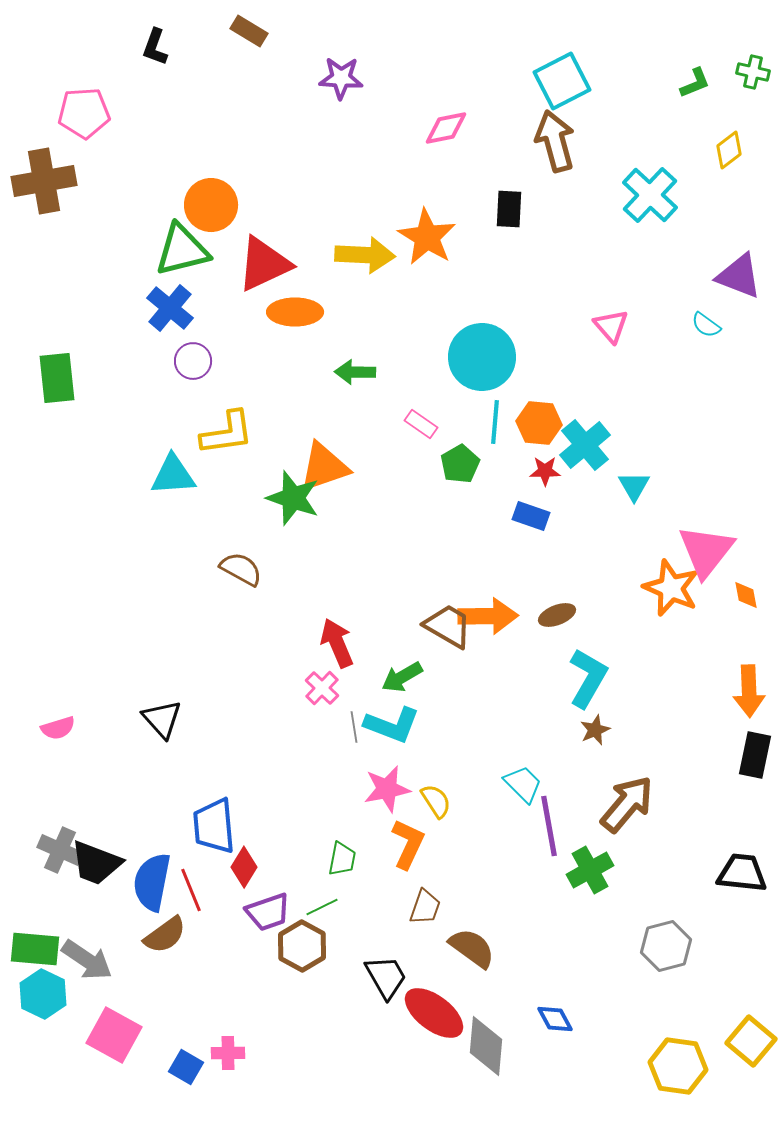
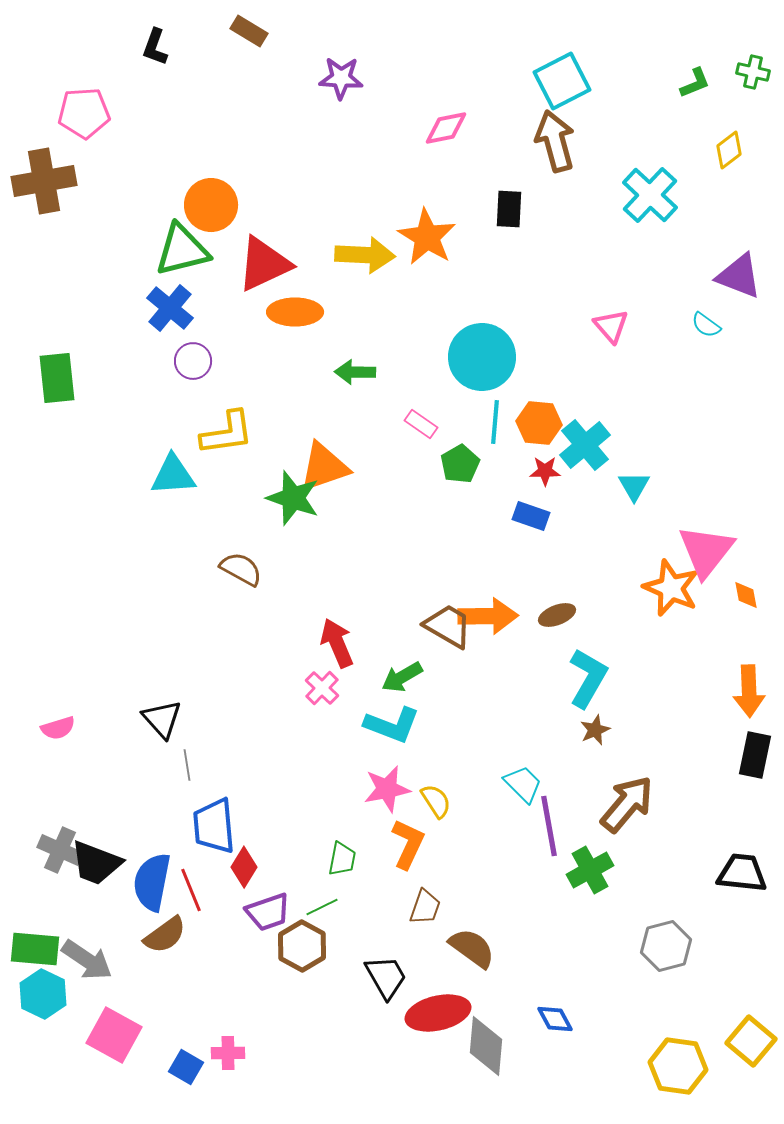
gray line at (354, 727): moved 167 px left, 38 px down
red ellipse at (434, 1013): moved 4 px right; rotated 50 degrees counterclockwise
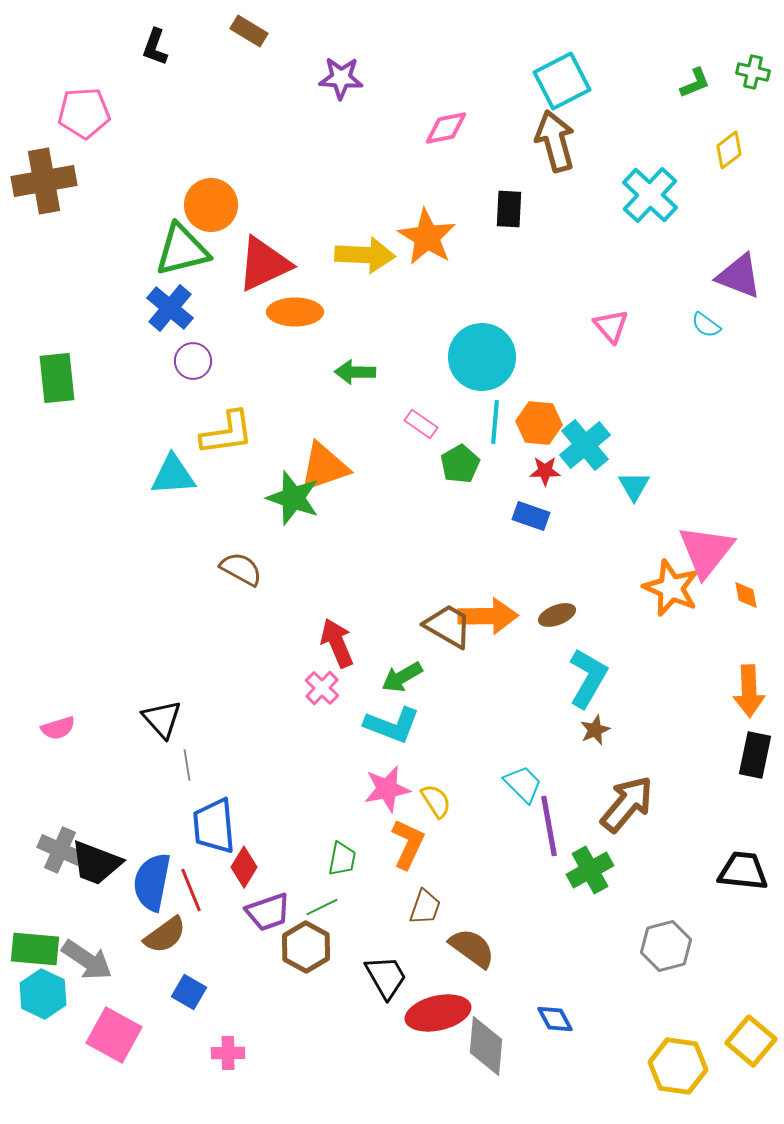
black trapezoid at (742, 873): moved 1 px right, 2 px up
brown hexagon at (302, 946): moved 4 px right, 1 px down
blue square at (186, 1067): moved 3 px right, 75 px up
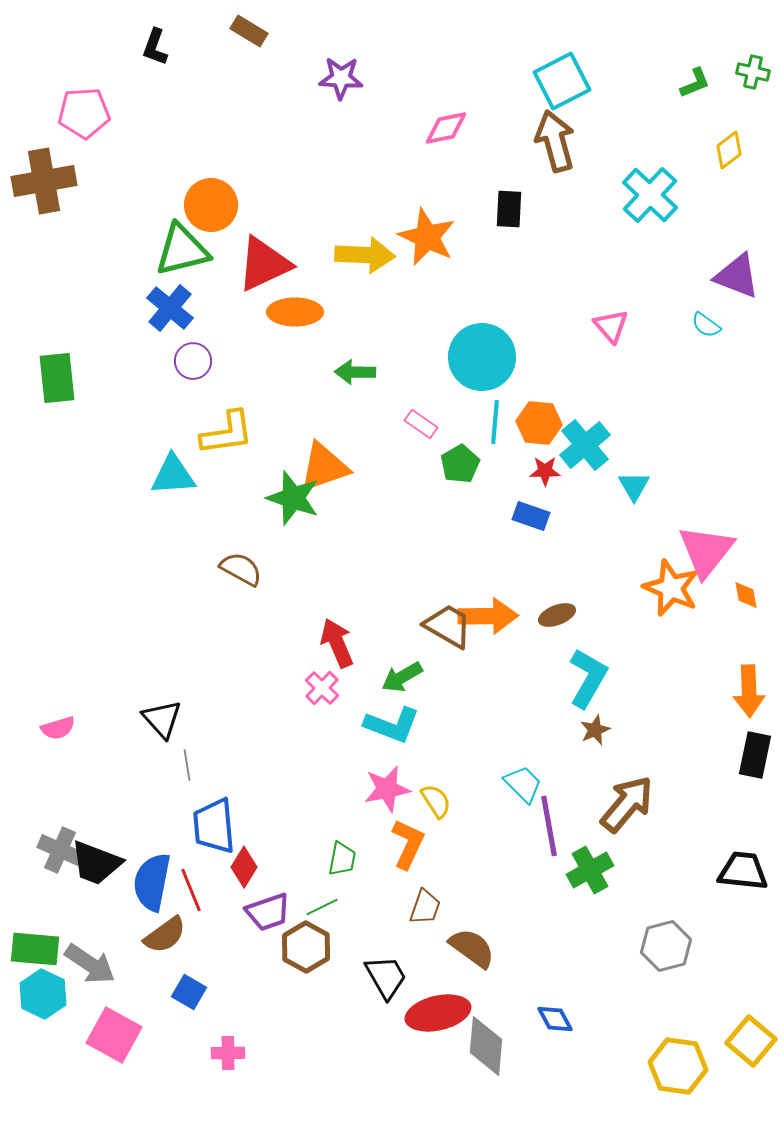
orange star at (427, 237): rotated 6 degrees counterclockwise
purple triangle at (739, 276): moved 2 px left
gray arrow at (87, 960): moved 3 px right, 4 px down
